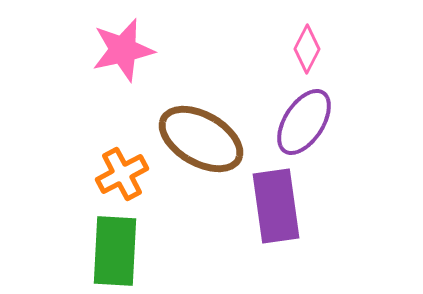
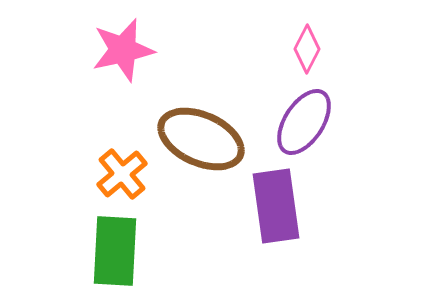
brown ellipse: rotated 6 degrees counterclockwise
orange cross: rotated 12 degrees counterclockwise
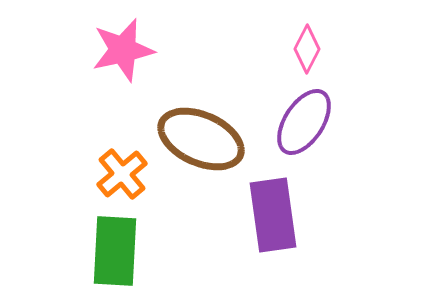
purple rectangle: moved 3 px left, 9 px down
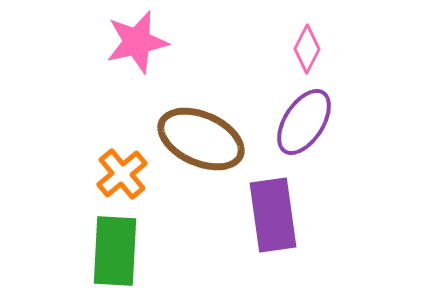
pink star: moved 14 px right, 8 px up
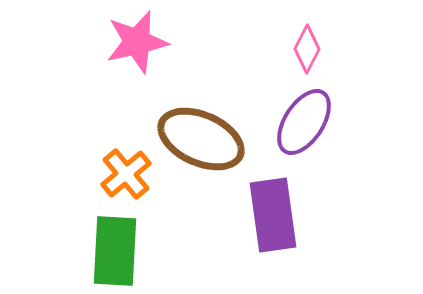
orange cross: moved 4 px right
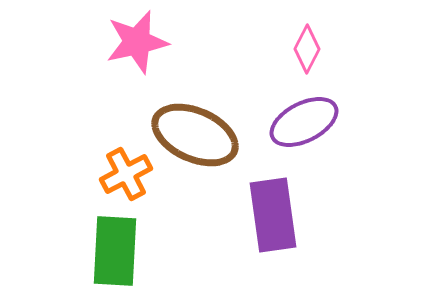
purple ellipse: rotated 30 degrees clockwise
brown ellipse: moved 6 px left, 4 px up
orange cross: rotated 12 degrees clockwise
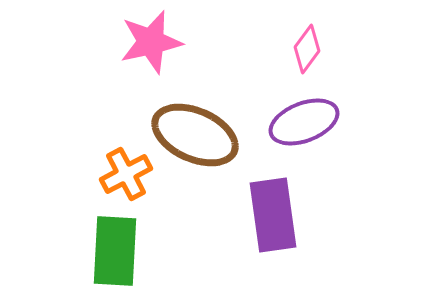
pink star: moved 14 px right
pink diamond: rotated 9 degrees clockwise
purple ellipse: rotated 6 degrees clockwise
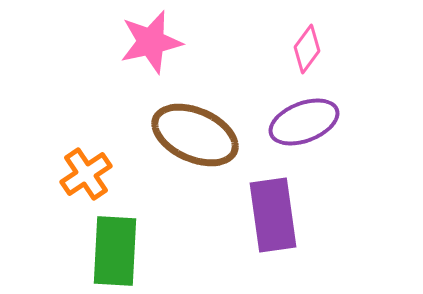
orange cross: moved 40 px left; rotated 6 degrees counterclockwise
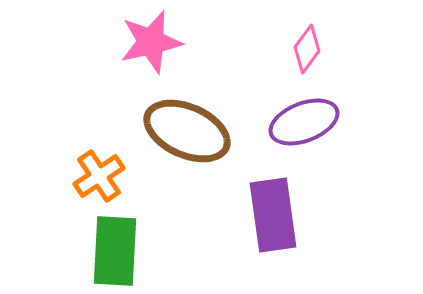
brown ellipse: moved 8 px left, 4 px up
orange cross: moved 13 px right, 2 px down
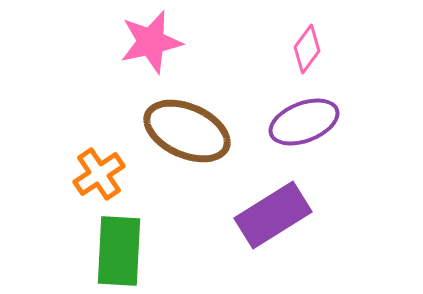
orange cross: moved 2 px up
purple rectangle: rotated 66 degrees clockwise
green rectangle: moved 4 px right
